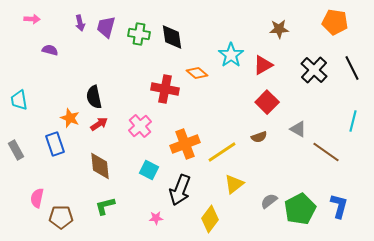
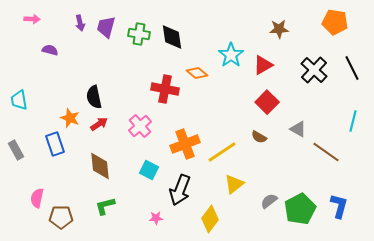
brown semicircle: rotated 49 degrees clockwise
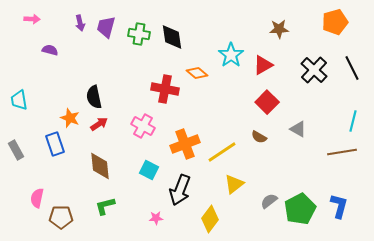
orange pentagon: rotated 25 degrees counterclockwise
pink cross: moved 3 px right; rotated 20 degrees counterclockwise
brown line: moved 16 px right; rotated 44 degrees counterclockwise
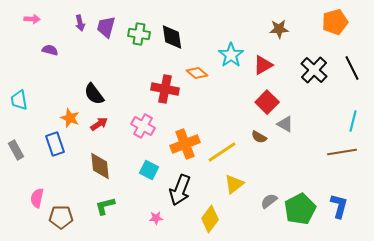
black semicircle: moved 3 px up; rotated 25 degrees counterclockwise
gray triangle: moved 13 px left, 5 px up
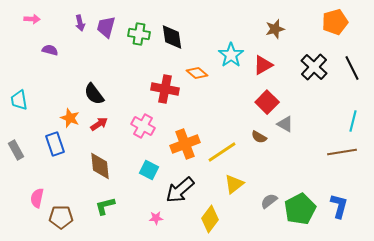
brown star: moved 4 px left; rotated 12 degrees counterclockwise
black cross: moved 3 px up
black arrow: rotated 28 degrees clockwise
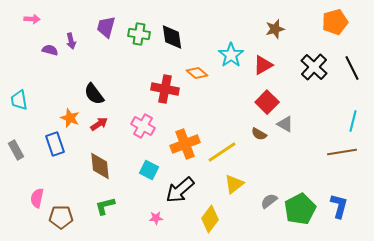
purple arrow: moved 9 px left, 18 px down
brown semicircle: moved 3 px up
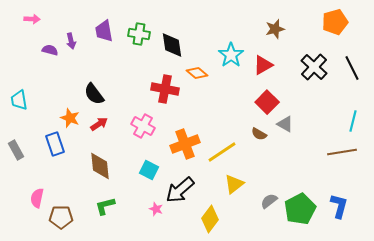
purple trapezoid: moved 2 px left, 4 px down; rotated 25 degrees counterclockwise
black diamond: moved 8 px down
pink star: moved 9 px up; rotated 24 degrees clockwise
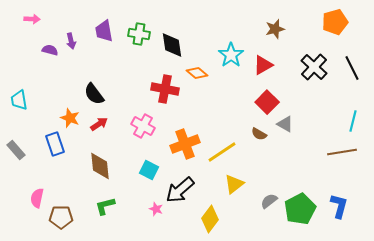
gray rectangle: rotated 12 degrees counterclockwise
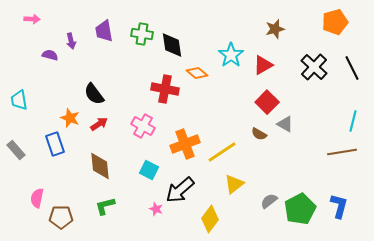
green cross: moved 3 px right
purple semicircle: moved 5 px down
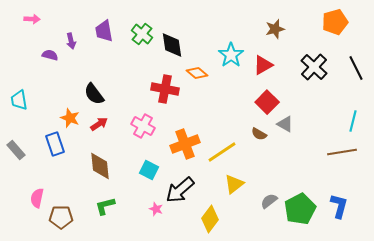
green cross: rotated 30 degrees clockwise
black line: moved 4 px right
